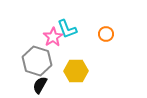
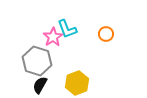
yellow hexagon: moved 1 px right, 12 px down; rotated 20 degrees counterclockwise
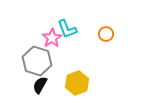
pink star: moved 1 px left, 1 px down
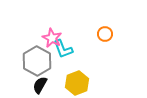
cyan L-shape: moved 4 px left, 20 px down
orange circle: moved 1 px left
pink star: rotated 12 degrees counterclockwise
gray hexagon: rotated 12 degrees clockwise
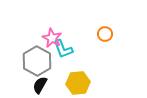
yellow hexagon: moved 1 px right; rotated 15 degrees clockwise
